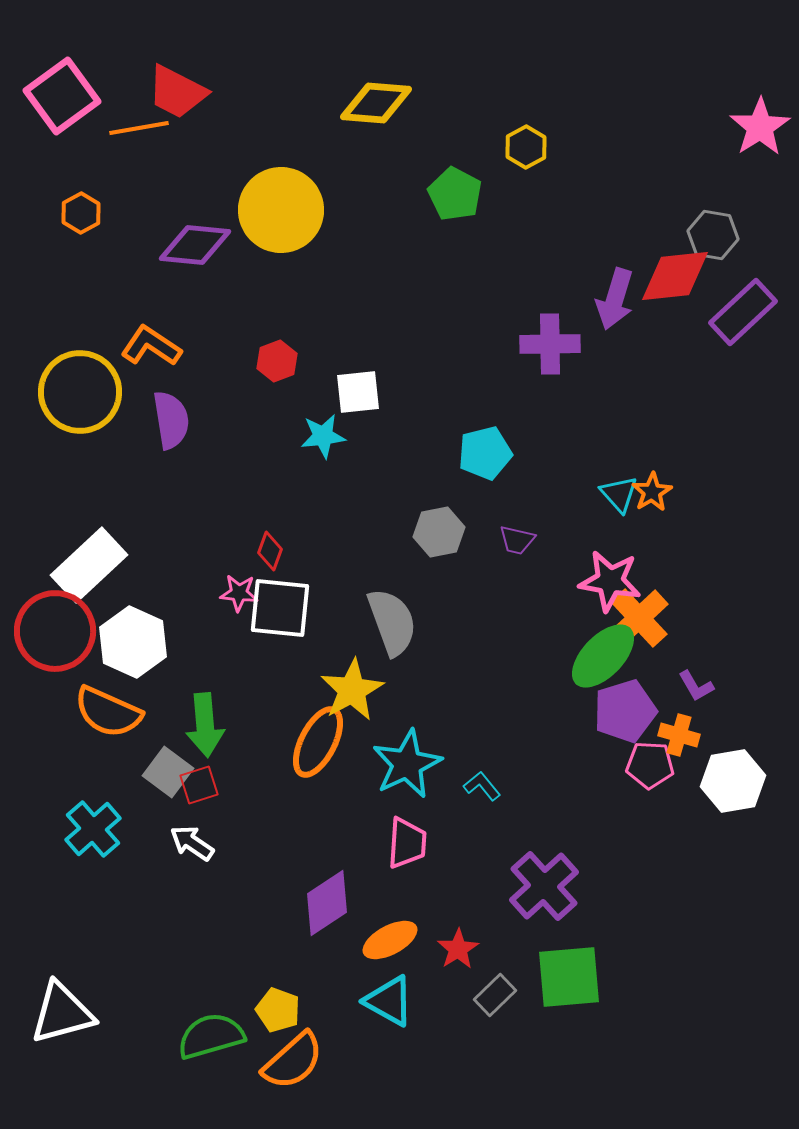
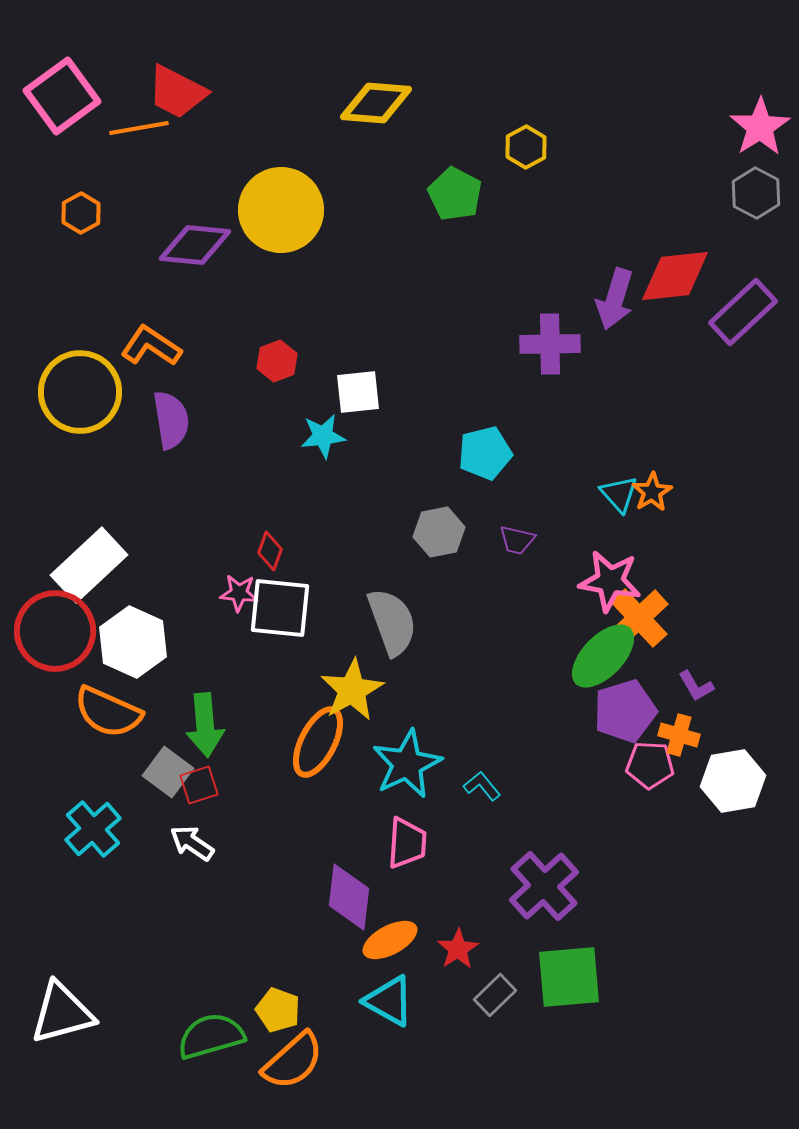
gray hexagon at (713, 235): moved 43 px right, 42 px up; rotated 18 degrees clockwise
purple diamond at (327, 903): moved 22 px right, 6 px up; rotated 50 degrees counterclockwise
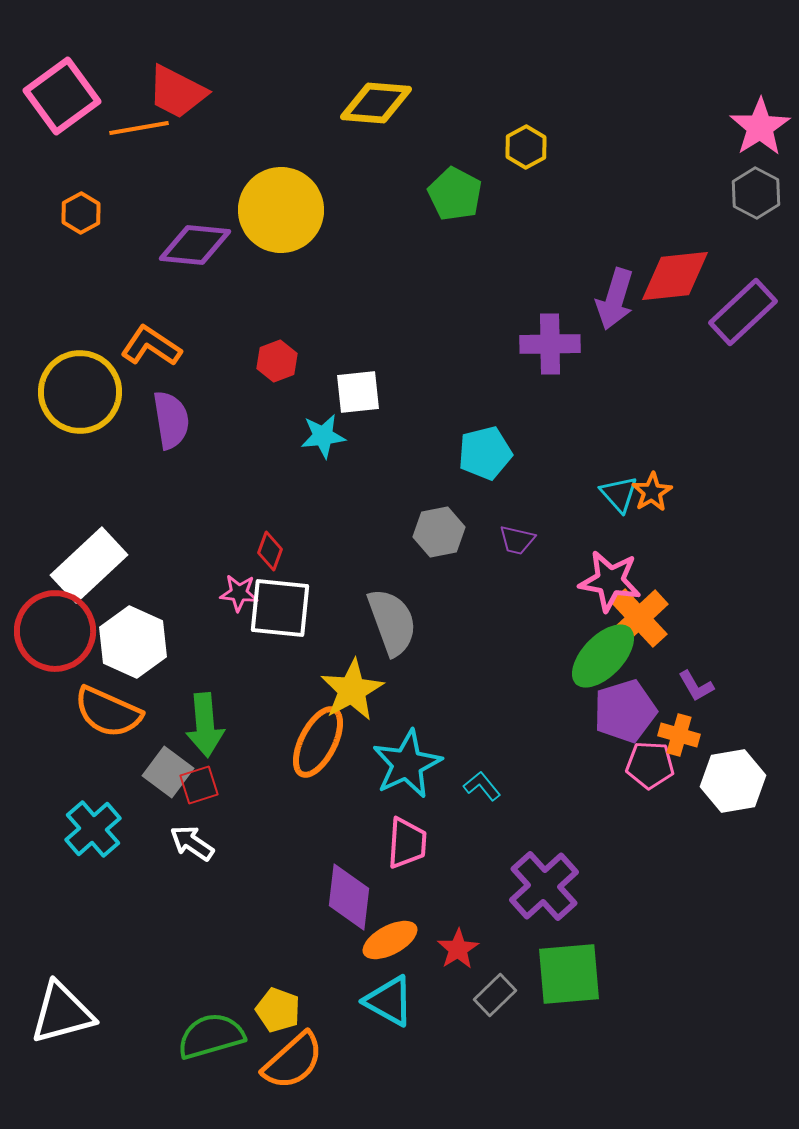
green square at (569, 977): moved 3 px up
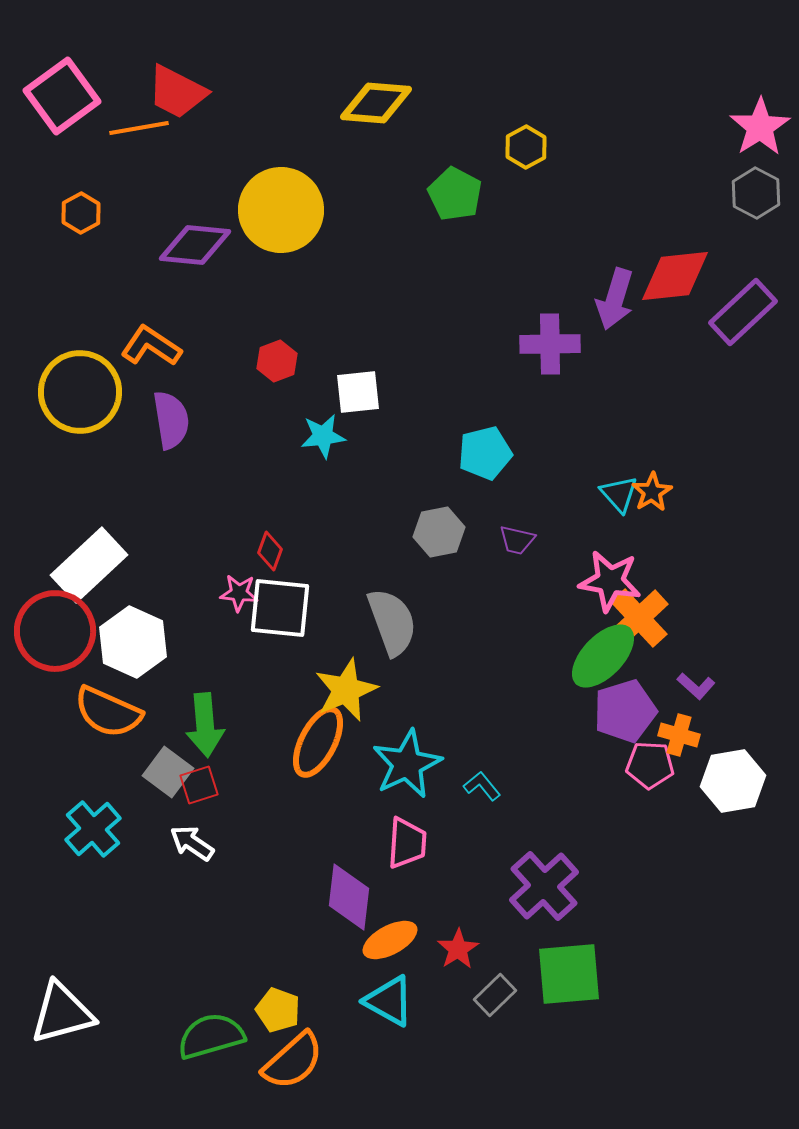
purple L-shape at (696, 686): rotated 18 degrees counterclockwise
yellow star at (352, 690): moved 6 px left; rotated 6 degrees clockwise
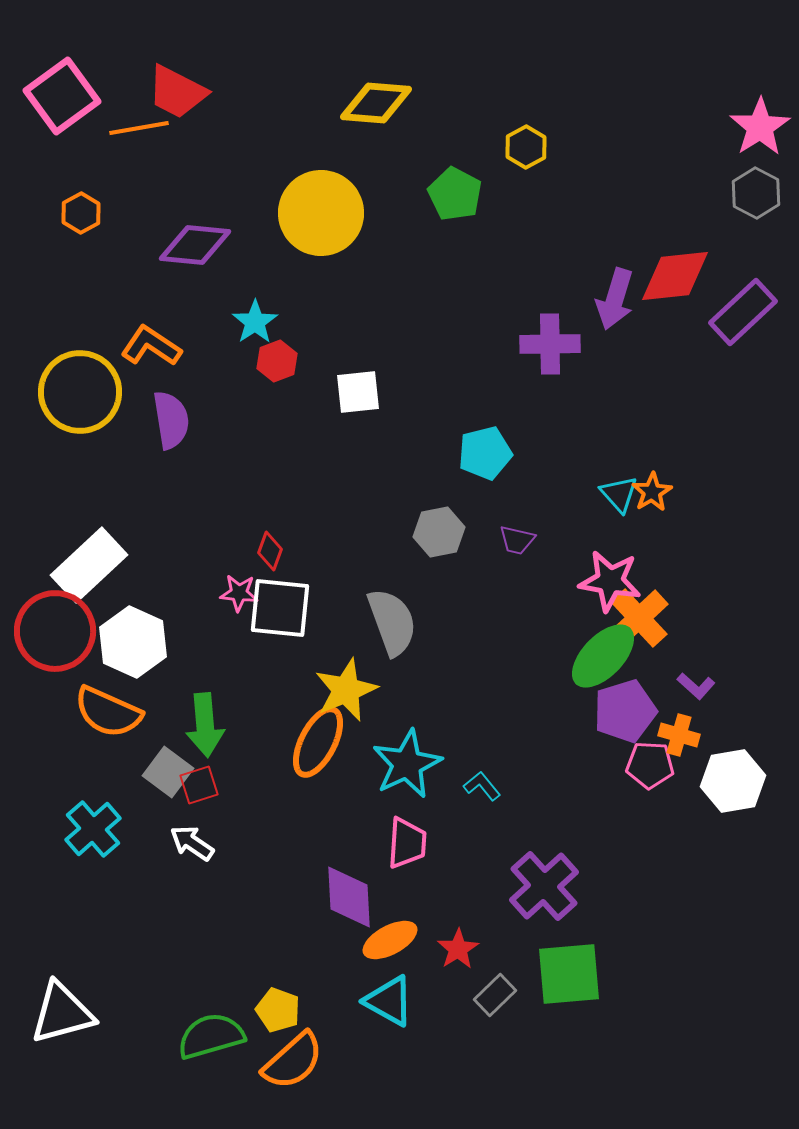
yellow circle at (281, 210): moved 40 px right, 3 px down
cyan star at (323, 436): moved 68 px left, 114 px up; rotated 27 degrees counterclockwise
purple diamond at (349, 897): rotated 10 degrees counterclockwise
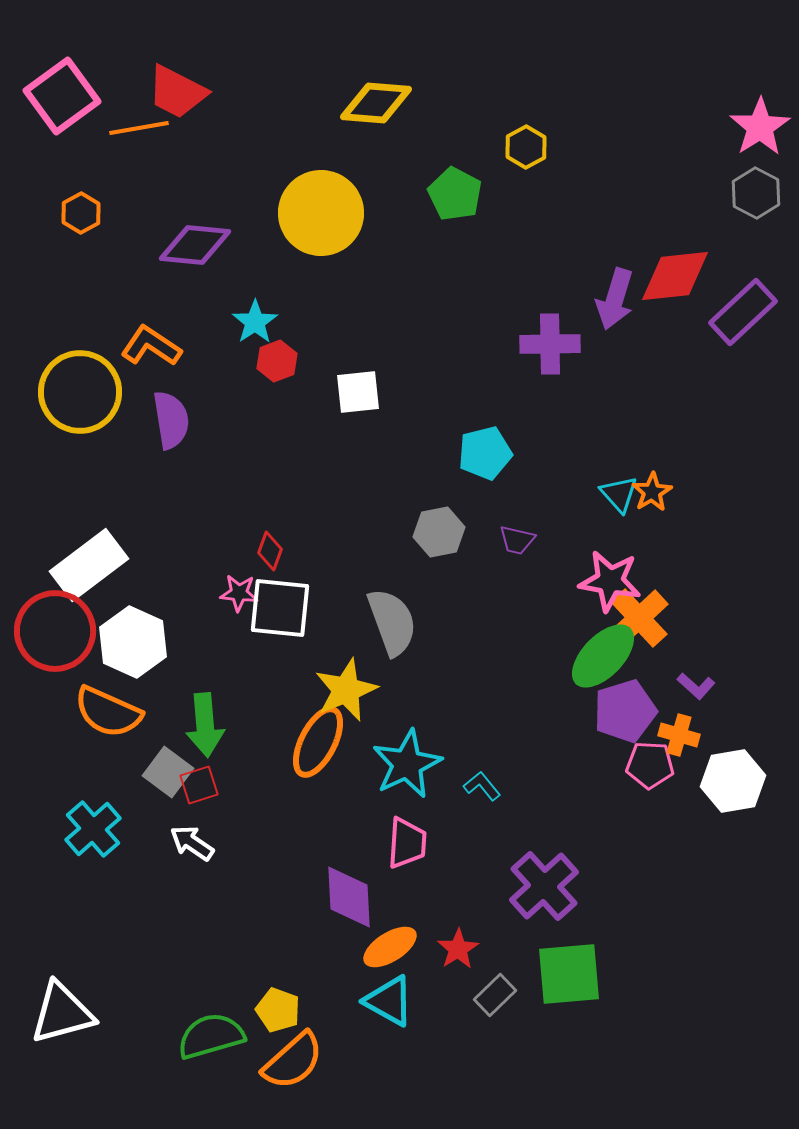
white rectangle at (89, 565): rotated 6 degrees clockwise
orange ellipse at (390, 940): moved 7 px down; rotated 4 degrees counterclockwise
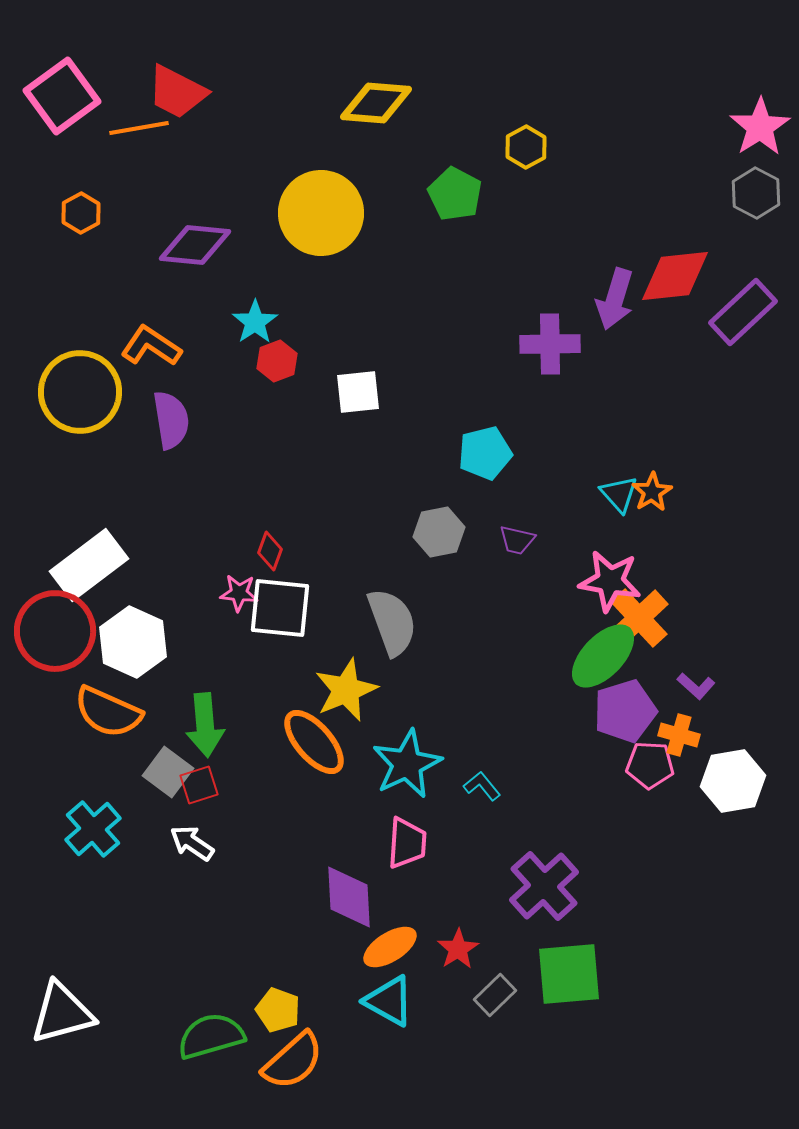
orange ellipse at (318, 742): moved 4 px left; rotated 68 degrees counterclockwise
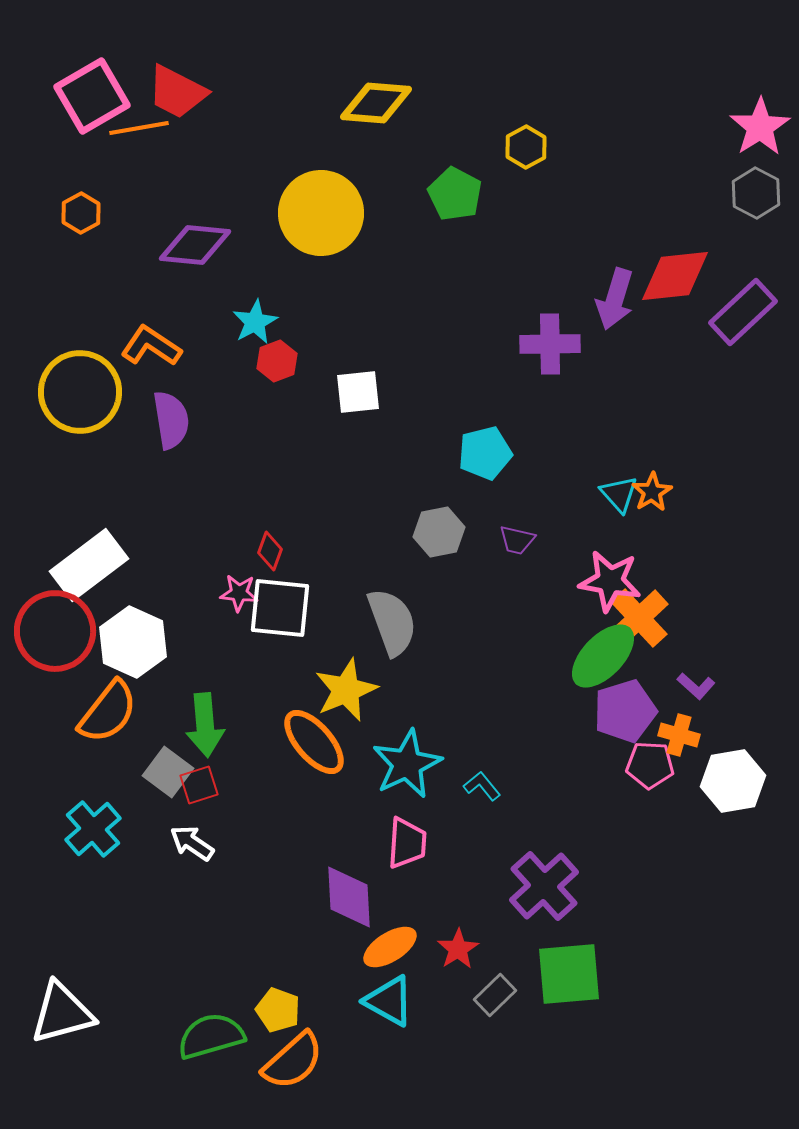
pink square at (62, 96): moved 30 px right; rotated 6 degrees clockwise
cyan star at (255, 322): rotated 6 degrees clockwise
orange semicircle at (108, 712): rotated 76 degrees counterclockwise
